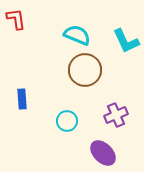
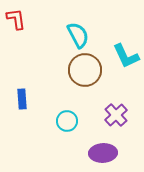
cyan semicircle: moved 1 px right; rotated 40 degrees clockwise
cyan L-shape: moved 15 px down
purple cross: rotated 20 degrees counterclockwise
purple ellipse: rotated 48 degrees counterclockwise
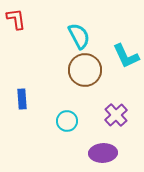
cyan semicircle: moved 1 px right, 1 px down
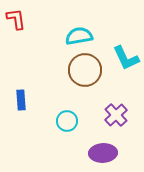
cyan semicircle: rotated 72 degrees counterclockwise
cyan L-shape: moved 2 px down
blue rectangle: moved 1 px left, 1 px down
